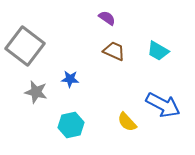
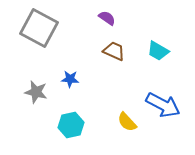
gray square: moved 14 px right, 18 px up; rotated 9 degrees counterclockwise
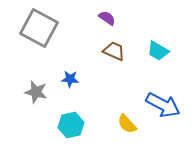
yellow semicircle: moved 2 px down
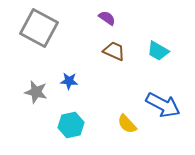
blue star: moved 1 px left, 2 px down
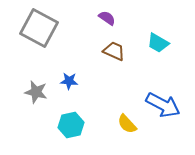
cyan trapezoid: moved 8 px up
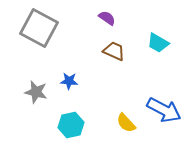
blue arrow: moved 1 px right, 5 px down
yellow semicircle: moved 1 px left, 1 px up
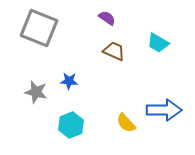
gray square: rotated 6 degrees counterclockwise
blue arrow: rotated 28 degrees counterclockwise
cyan hexagon: rotated 10 degrees counterclockwise
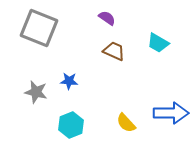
blue arrow: moved 7 px right, 3 px down
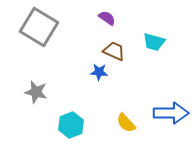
gray square: moved 1 px up; rotated 9 degrees clockwise
cyan trapezoid: moved 4 px left, 1 px up; rotated 15 degrees counterclockwise
blue star: moved 30 px right, 9 px up
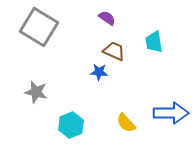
cyan trapezoid: rotated 65 degrees clockwise
